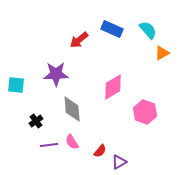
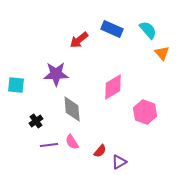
orange triangle: rotated 42 degrees counterclockwise
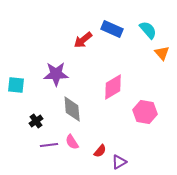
red arrow: moved 4 px right
pink hexagon: rotated 10 degrees counterclockwise
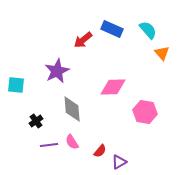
purple star: moved 1 px right, 3 px up; rotated 25 degrees counterclockwise
pink diamond: rotated 28 degrees clockwise
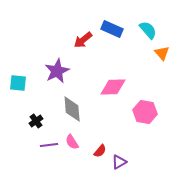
cyan square: moved 2 px right, 2 px up
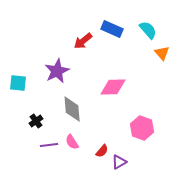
red arrow: moved 1 px down
pink hexagon: moved 3 px left, 16 px down; rotated 10 degrees clockwise
red semicircle: moved 2 px right
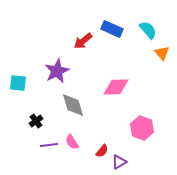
pink diamond: moved 3 px right
gray diamond: moved 1 px right, 4 px up; rotated 12 degrees counterclockwise
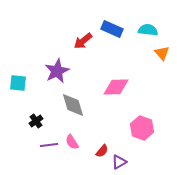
cyan semicircle: rotated 42 degrees counterclockwise
